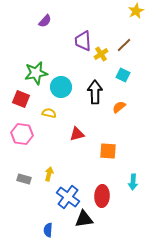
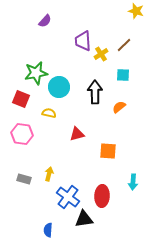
yellow star: rotated 28 degrees counterclockwise
cyan square: rotated 24 degrees counterclockwise
cyan circle: moved 2 px left
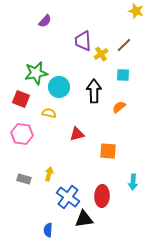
black arrow: moved 1 px left, 1 px up
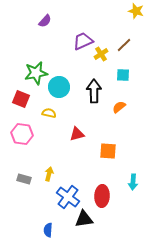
purple trapezoid: rotated 70 degrees clockwise
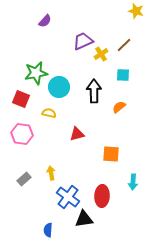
orange square: moved 3 px right, 3 px down
yellow arrow: moved 2 px right, 1 px up; rotated 24 degrees counterclockwise
gray rectangle: rotated 56 degrees counterclockwise
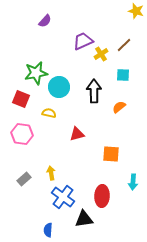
blue cross: moved 5 px left
